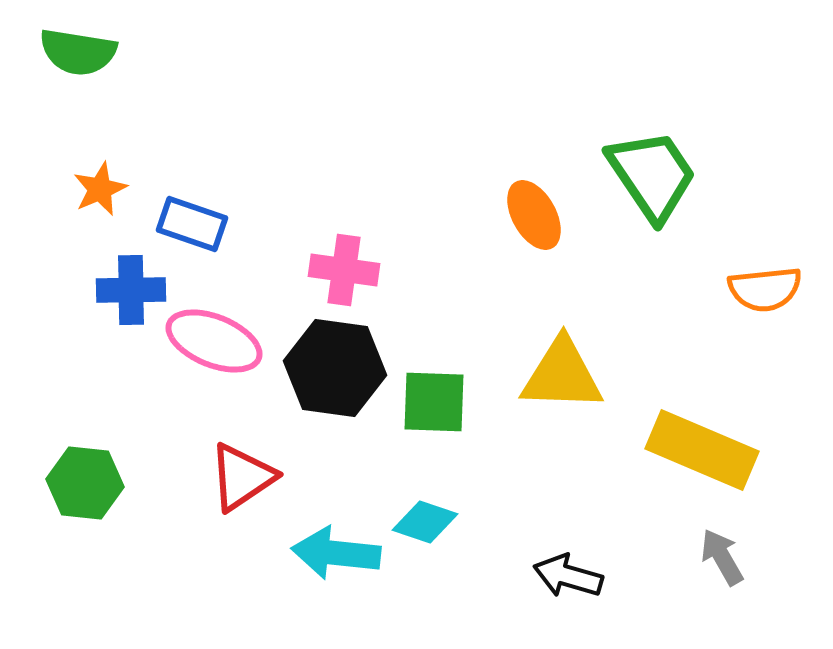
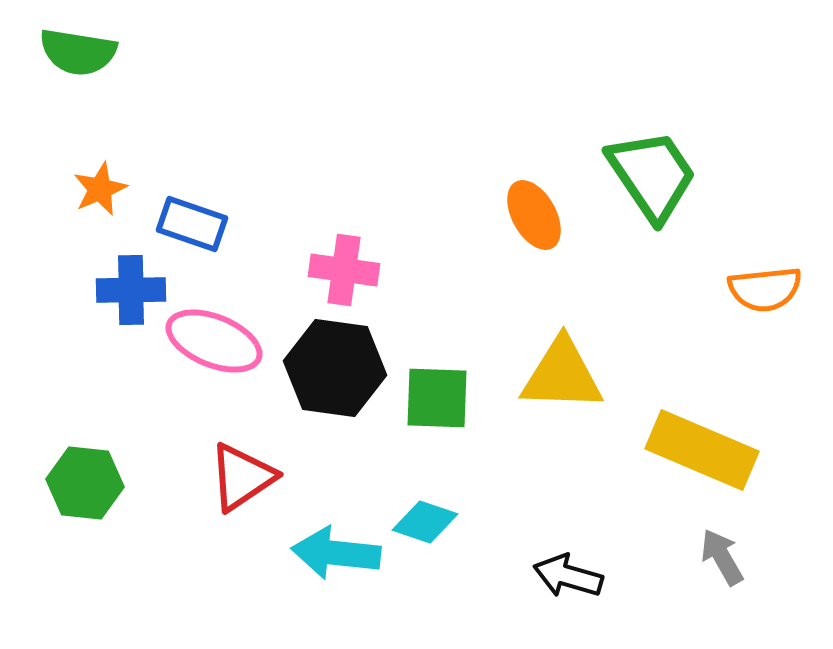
green square: moved 3 px right, 4 px up
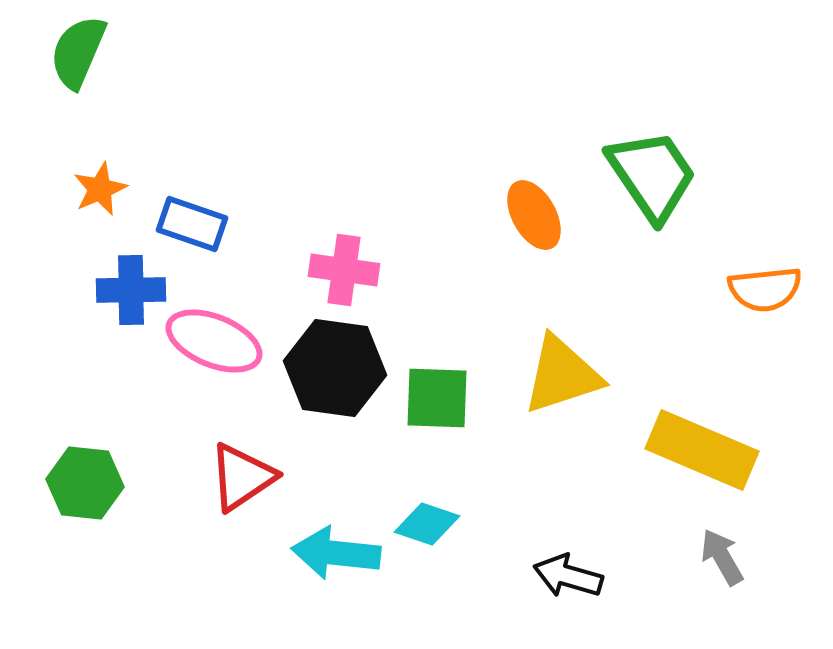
green semicircle: rotated 104 degrees clockwise
yellow triangle: rotated 20 degrees counterclockwise
cyan diamond: moved 2 px right, 2 px down
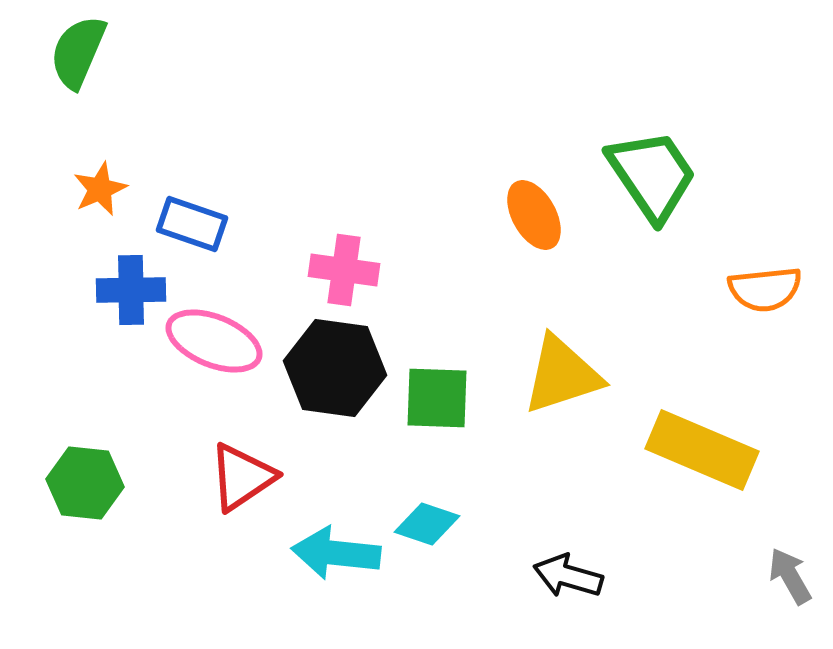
gray arrow: moved 68 px right, 19 px down
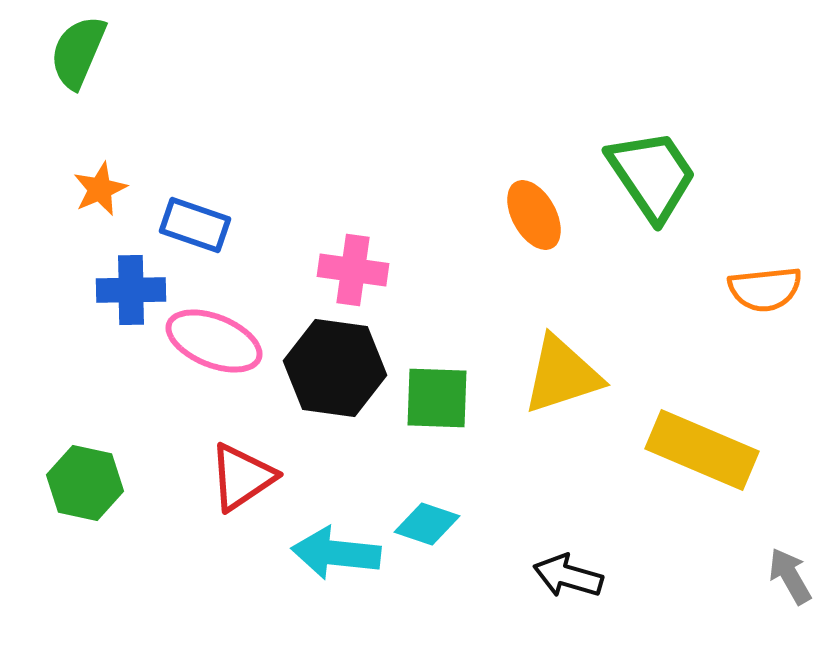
blue rectangle: moved 3 px right, 1 px down
pink cross: moved 9 px right
green hexagon: rotated 6 degrees clockwise
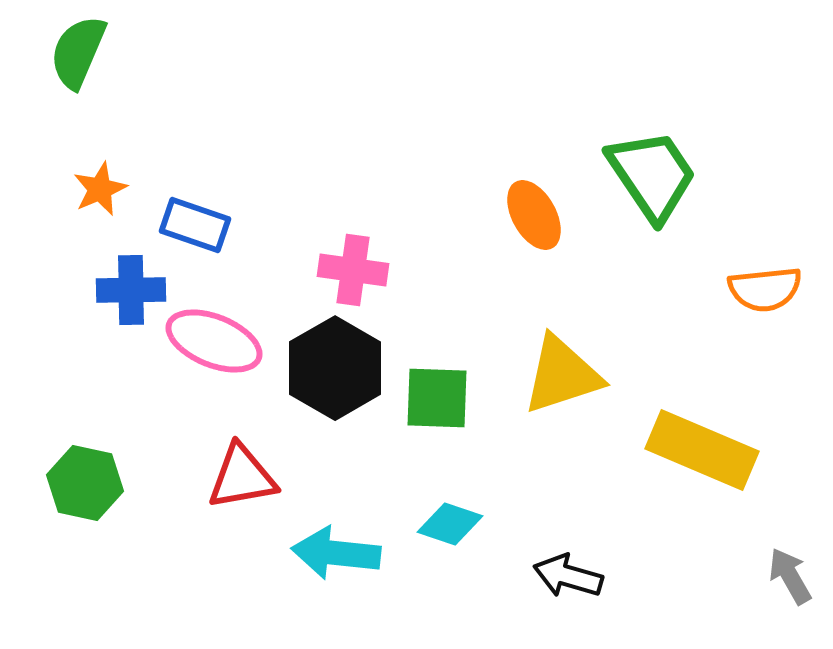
black hexagon: rotated 22 degrees clockwise
red triangle: rotated 24 degrees clockwise
cyan diamond: moved 23 px right
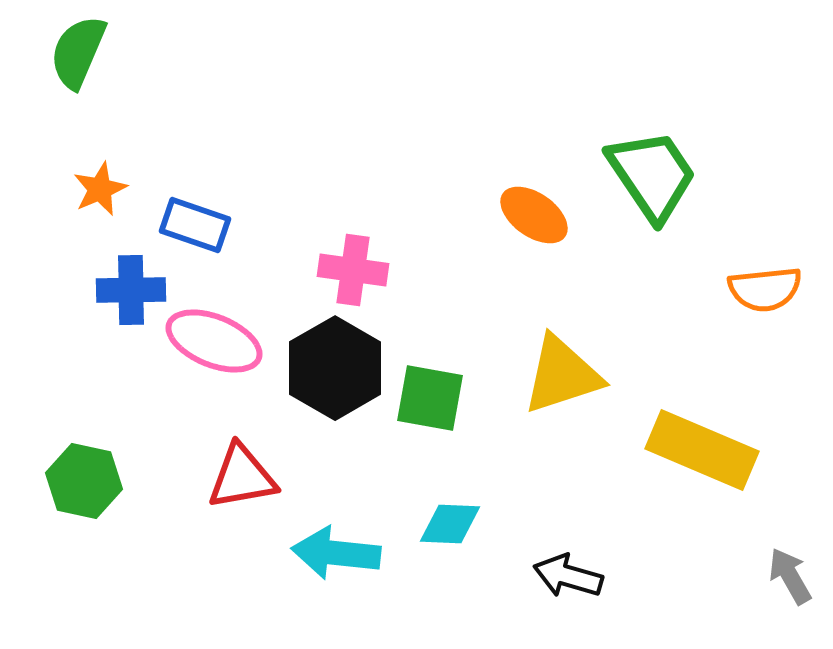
orange ellipse: rotated 26 degrees counterclockwise
green square: moved 7 px left; rotated 8 degrees clockwise
green hexagon: moved 1 px left, 2 px up
cyan diamond: rotated 16 degrees counterclockwise
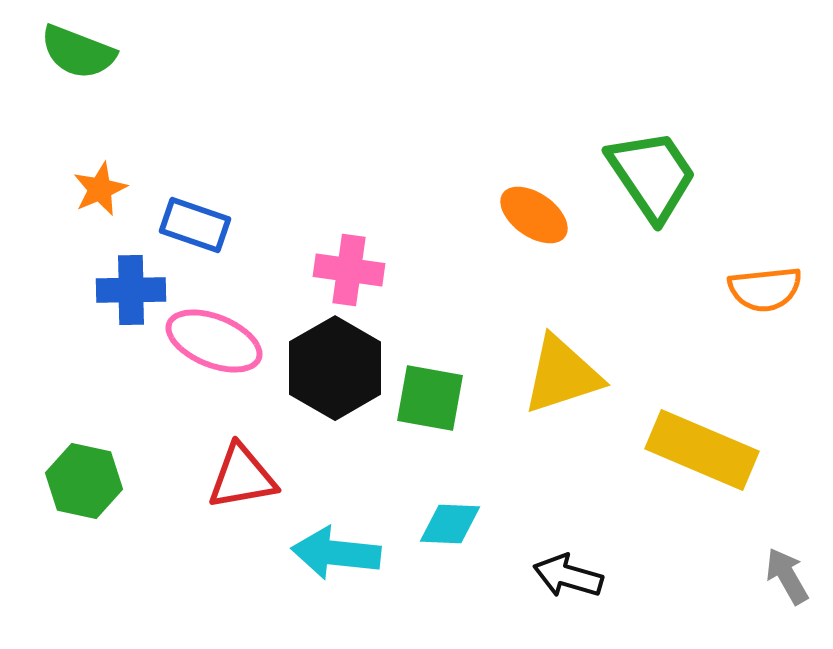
green semicircle: rotated 92 degrees counterclockwise
pink cross: moved 4 px left
gray arrow: moved 3 px left
